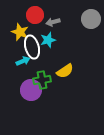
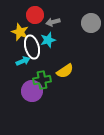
gray circle: moved 4 px down
purple circle: moved 1 px right, 1 px down
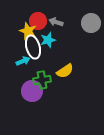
red circle: moved 3 px right, 6 px down
gray arrow: moved 3 px right; rotated 32 degrees clockwise
yellow star: moved 8 px right, 1 px up
white ellipse: moved 1 px right
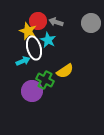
cyan star: rotated 28 degrees counterclockwise
white ellipse: moved 1 px right, 1 px down
green cross: moved 3 px right; rotated 36 degrees clockwise
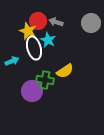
cyan arrow: moved 11 px left
green cross: rotated 18 degrees counterclockwise
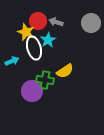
yellow star: moved 2 px left, 1 px down
cyan star: rotated 14 degrees clockwise
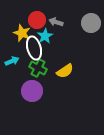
red circle: moved 1 px left, 1 px up
yellow star: moved 4 px left, 1 px down
cyan star: moved 3 px left, 4 px up
green cross: moved 7 px left, 12 px up; rotated 18 degrees clockwise
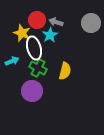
cyan star: moved 5 px right, 1 px up
yellow semicircle: rotated 42 degrees counterclockwise
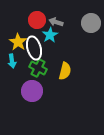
yellow star: moved 4 px left, 9 px down; rotated 12 degrees clockwise
cyan arrow: rotated 104 degrees clockwise
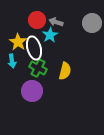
gray circle: moved 1 px right
